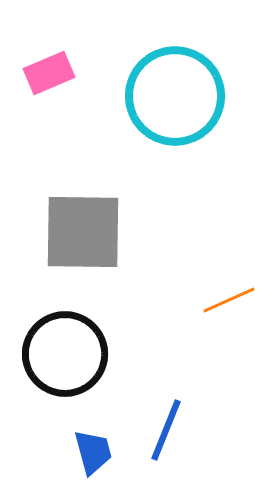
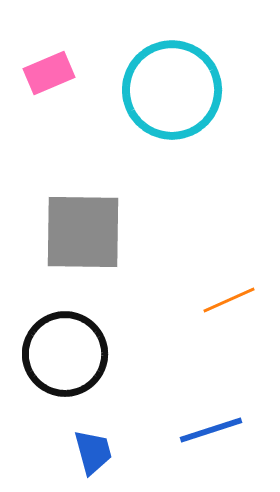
cyan circle: moved 3 px left, 6 px up
blue line: moved 45 px right; rotated 50 degrees clockwise
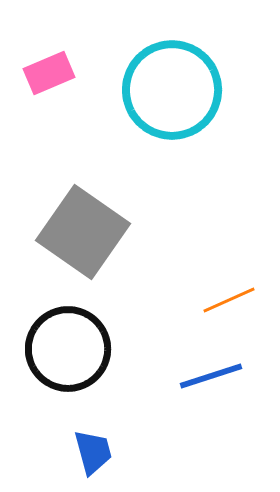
gray square: rotated 34 degrees clockwise
black circle: moved 3 px right, 5 px up
blue line: moved 54 px up
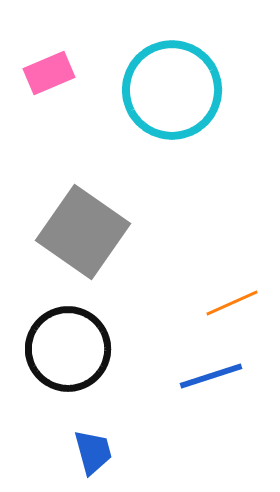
orange line: moved 3 px right, 3 px down
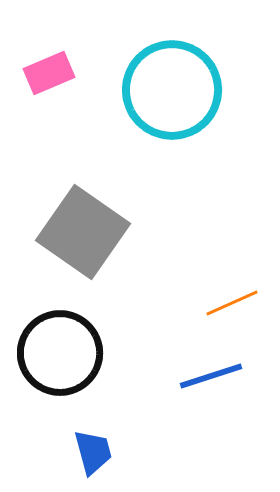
black circle: moved 8 px left, 4 px down
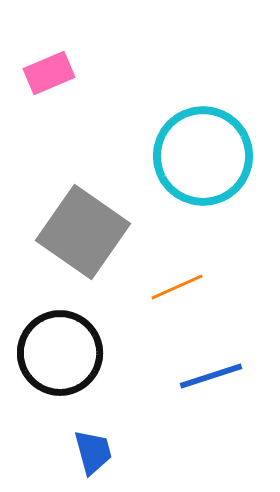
cyan circle: moved 31 px right, 66 px down
orange line: moved 55 px left, 16 px up
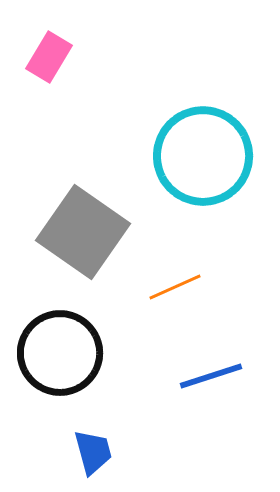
pink rectangle: moved 16 px up; rotated 36 degrees counterclockwise
orange line: moved 2 px left
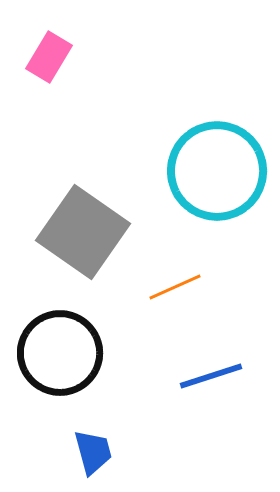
cyan circle: moved 14 px right, 15 px down
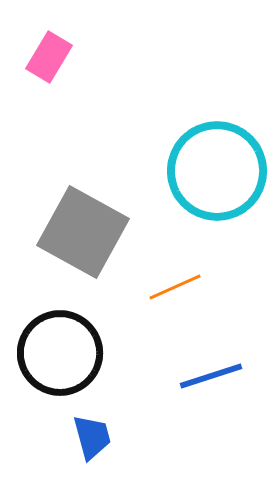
gray square: rotated 6 degrees counterclockwise
blue trapezoid: moved 1 px left, 15 px up
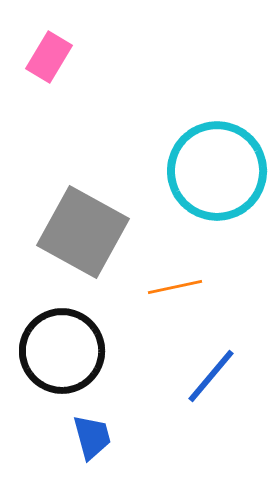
orange line: rotated 12 degrees clockwise
black circle: moved 2 px right, 2 px up
blue line: rotated 32 degrees counterclockwise
